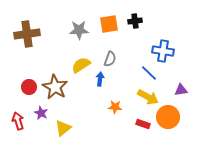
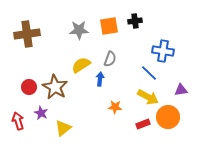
orange square: moved 2 px down
red rectangle: rotated 40 degrees counterclockwise
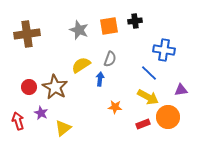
gray star: rotated 24 degrees clockwise
blue cross: moved 1 px right, 1 px up
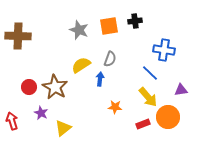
brown cross: moved 9 px left, 2 px down; rotated 10 degrees clockwise
blue line: moved 1 px right
yellow arrow: rotated 20 degrees clockwise
red arrow: moved 6 px left
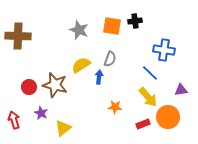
orange square: moved 3 px right; rotated 18 degrees clockwise
blue arrow: moved 1 px left, 2 px up
brown star: moved 2 px up; rotated 15 degrees counterclockwise
red arrow: moved 2 px right, 1 px up
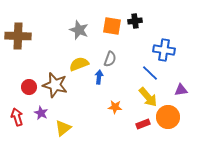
yellow semicircle: moved 2 px left, 1 px up; rotated 12 degrees clockwise
red arrow: moved 3 px right, 3 px up
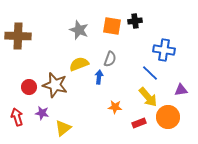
purple star: moved 1 px right; rotated 16 degrees counterclockwise
red rectangle: moved 4 px left, 1 px up
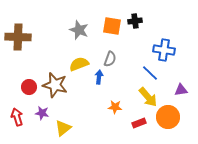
brown cross: moved 1 px down
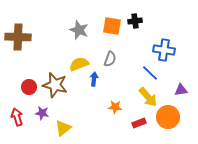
blue arrow: moved 5 px left, 2 px down
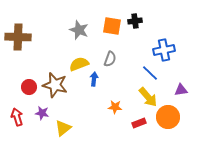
blue cross: rotated 20 degrees counterclockwise
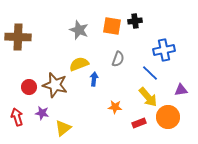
gray semicircle: moved 8 px right
